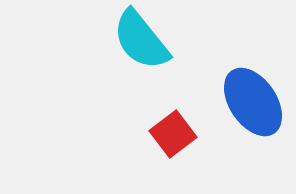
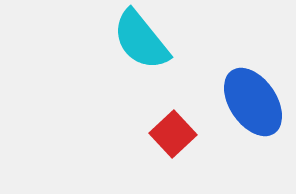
red square: rotated 6 degrees counterclockwise
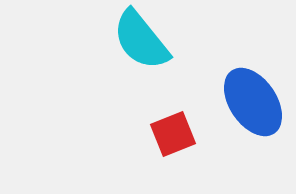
red square: rotated 21 degrees clockwise
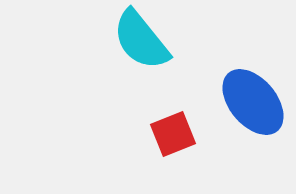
blue ellipse: rotated 6 degrees counterclockwise
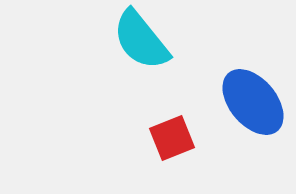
red square: moved 1 px left, 4 px down
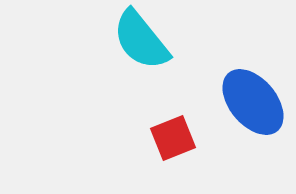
red square: moved 1 px right
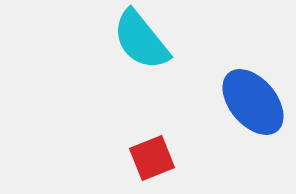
red square: moved 21 px left, 20 px down
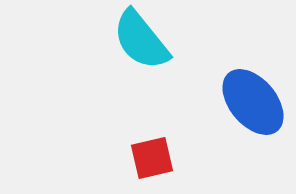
red square: rotated 9 degrees clockwise
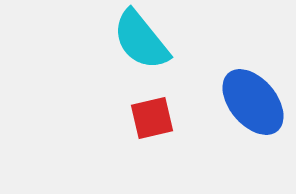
red square: moved 40 px up
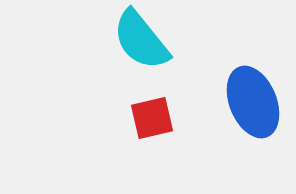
blue ellipse: rotated 18 degrees clockwise
